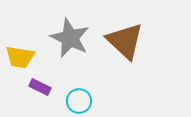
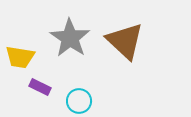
gray star: rotated 9 degrees clockwise
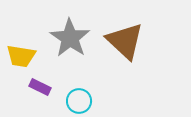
yellow trapezoid: moved 1 px right, 1 px up
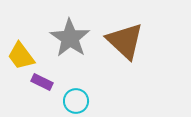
yellow trapezoid: rotated 44 degrees clockwise
purple rectangle: moved 2 px right, 5 px up
cyan circle: moved 3 px left
